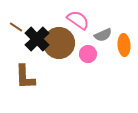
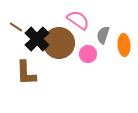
gray semicircle: rotated 132 degrees clockwise
brown L-shape: moved 1 px right, 4 px up
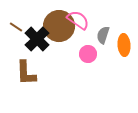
brown circle: moved 17 px up
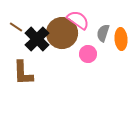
brown circle: moved 3 px right, 7 px down
gray semicircle: moved 2 px up
orange ellipse: moved 3 px left, 6 px up
brown L-shape: moved 3 px left
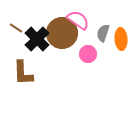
brown line: moved 1 px down
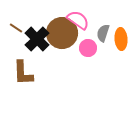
pink circle: moved 6 px up
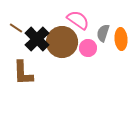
brown circle: moved 9 px down
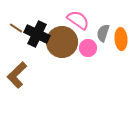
black cross: moved 5 px up; rotated 20 degrees counterclockwise
brown L-shape: moved 6 px left, 2 px down; rotated 48 degrees clockwise
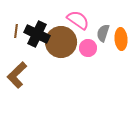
brown line: moved 3 px down; rotated 64 degrees clockwise
brown circle: moved 1 px left
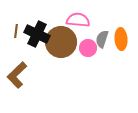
pink semicircle: rotated 30 degrees counterclockwise
gray semicircle: moved 1 px left, 6 px down
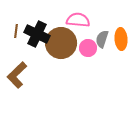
brown circle: moved 1 px down
